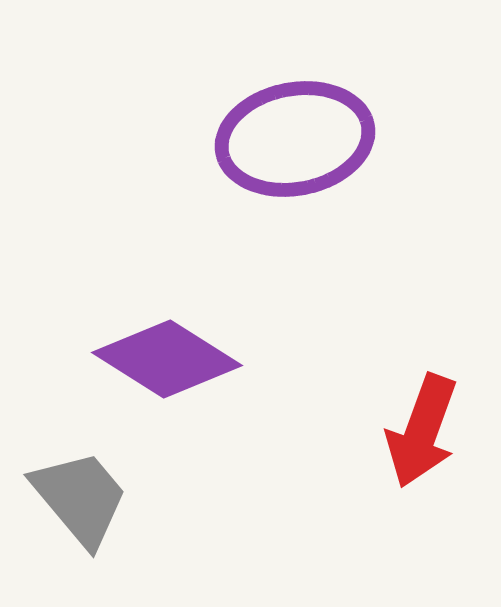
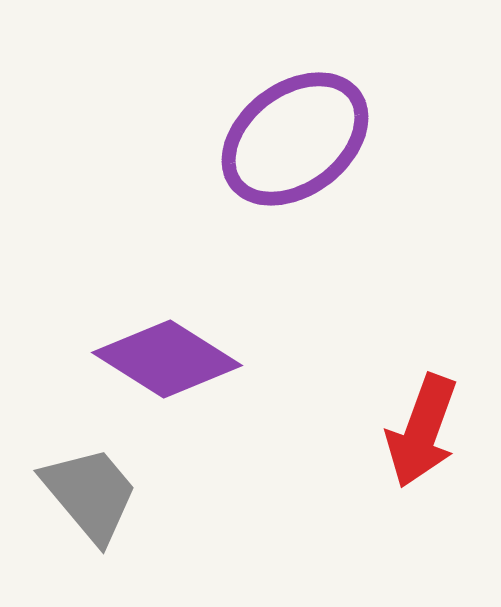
purple ellipse: rotated 26 degrees counterclockwise
gray trapezoid: moved 10 px right, 4 px up
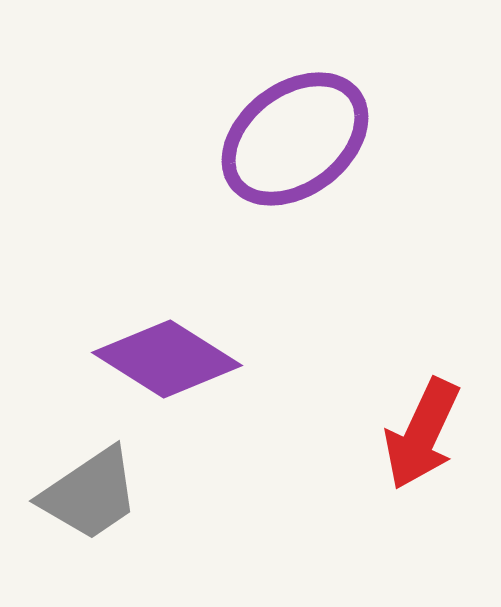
red arrow: moved 3 px down; rotated 5 degrees clockwise
gray trapezoid: rotated 96 degrees clockwise
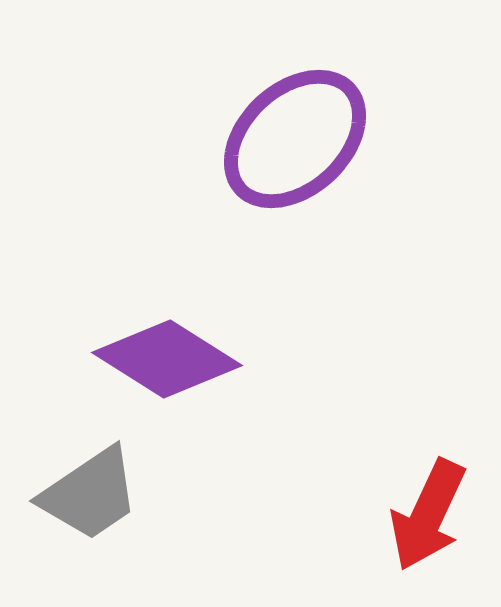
purple ellipse: rotated 6 degrees counterclockwise
red arrow: moved 6 px right, 81 px down
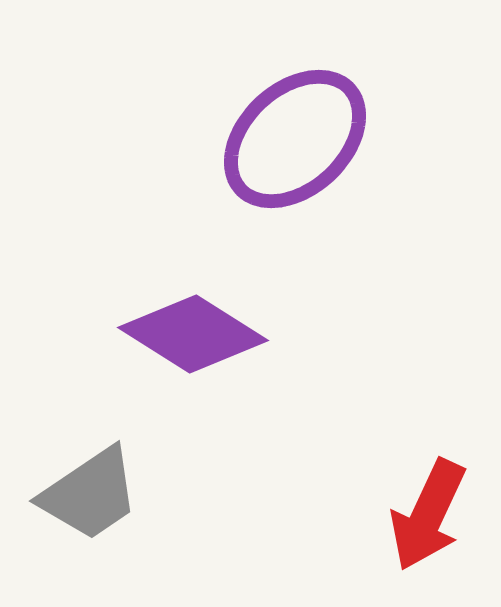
purple diamond: moved 26 px right, 25 px up
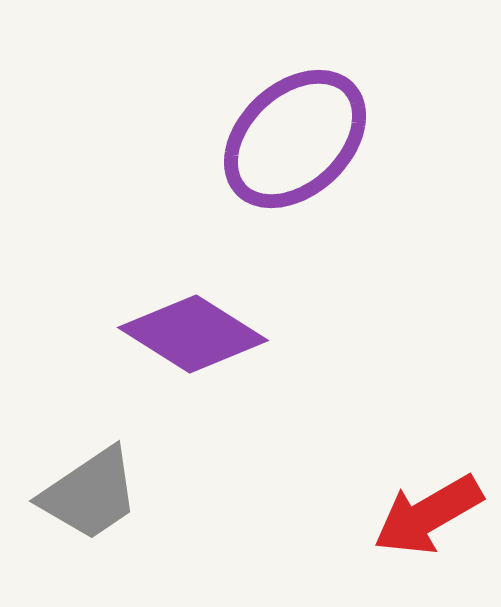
red arrow: rotated 35 degrees clockwise
